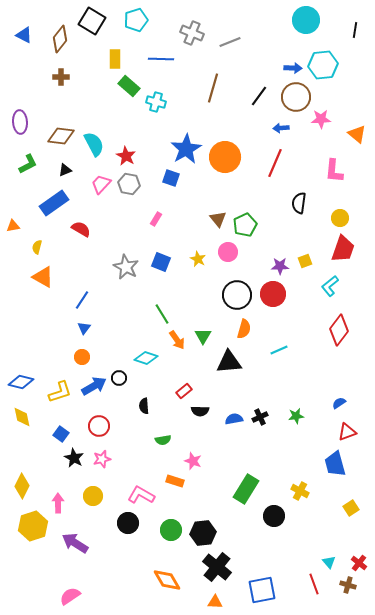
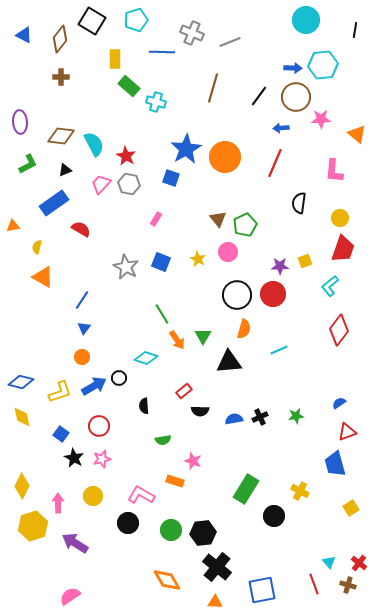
blue line at (161, 59): moved 1 px right, 7 px up
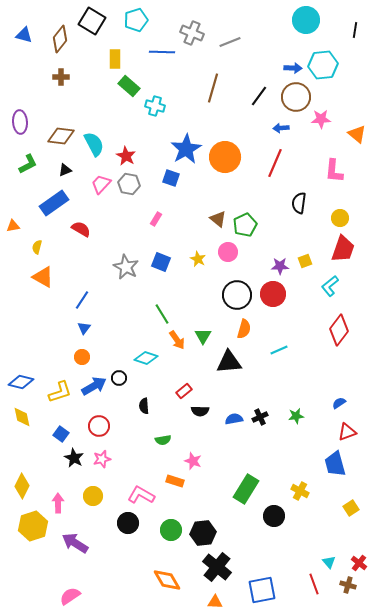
blue triangle at (24, 35): rotated 12 degrees counterclockwise
cyan cross at (156, 102): moved 1 px left, 4 px down
brown triangle at (218, 219): rotated 12 degrees counterclockwise
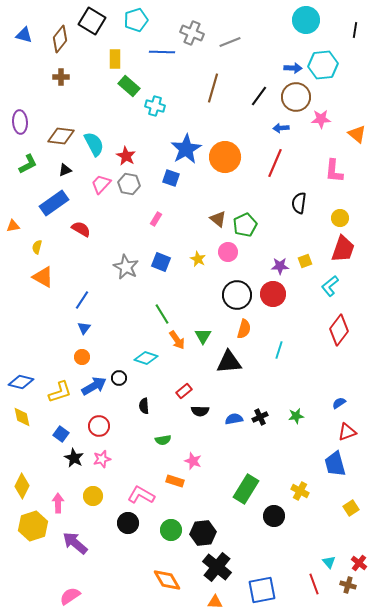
cyan line at (279, 350): rotated 48 degrees counterclockwise
purple arrow at (75, 543): rotated 8 degrees clockwise
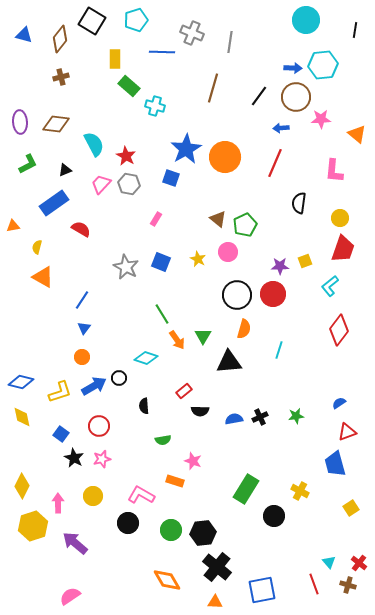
gray line at (230, 42): rotated 60 degrees counterclockwise
brown cross at (61, 77): rotated 14 degrees counterclockwise
brown diamond at (61, 136): moved 5 px left, 12 px up
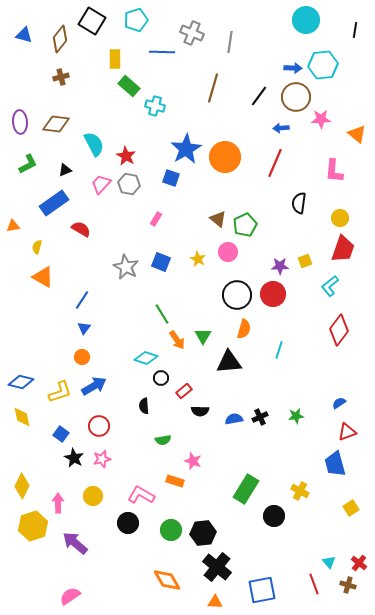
black circle at (119, 378): moved 42 px right
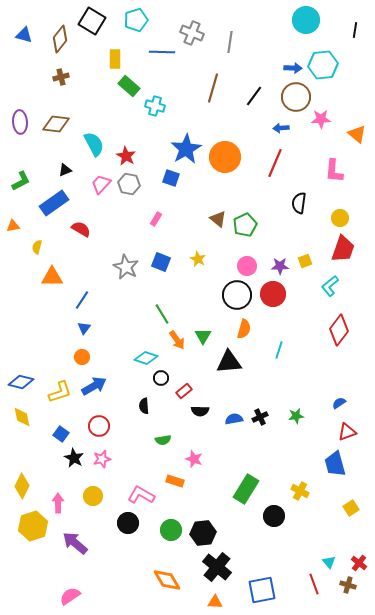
black line at (259, 96): moved 5 px left
green L-shape at (28, 164): moved 7 px left, 17 px down
pink circle at (228, 252): moved 19 px right, 14 px down
orange triangle at (43, 277): moved 9 px right; rotated 30 degrees counterclockwise
pink star at (193, 461): moved 1 px right, 2 px up
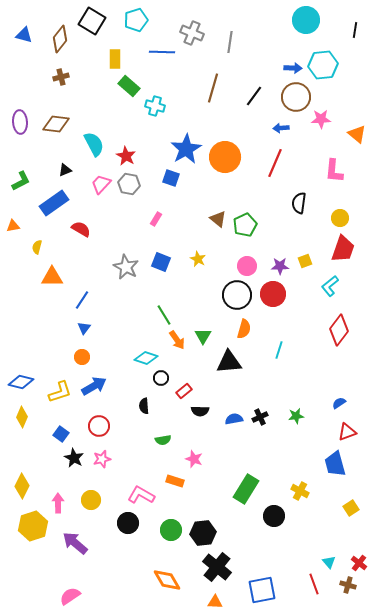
green line at (162, 314): moved 2 px right, 1 px down
yellow diamond at (22, 417): rotated 35 degrees clockwise
yellow circle at (93, 496): moved 2 px left, 4 px down
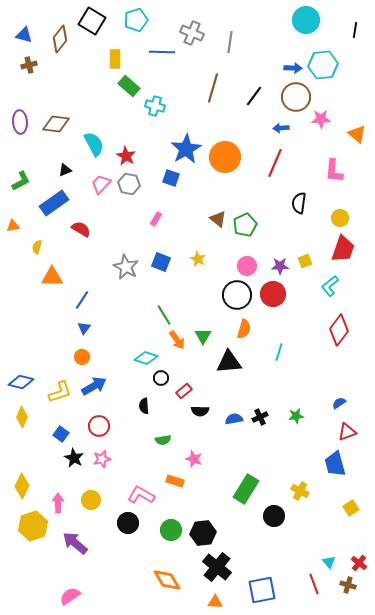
brown cross at (61, 77): moved 32 px left, 12 px up
cyan line at (279, 350): moved 2 px down
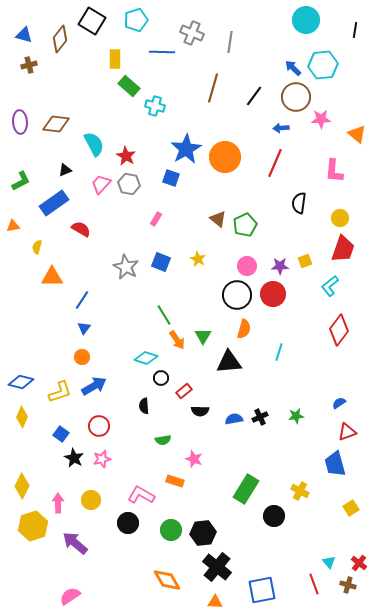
blue arrow at (293, 68): rotated 138 degrees counterclockwise
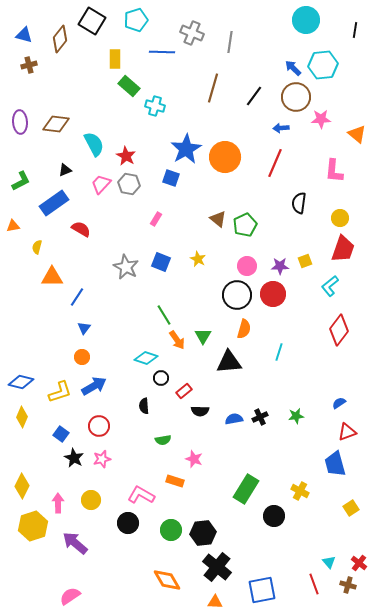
blue line at (82, 300): moved 5 px left, 3 px up
